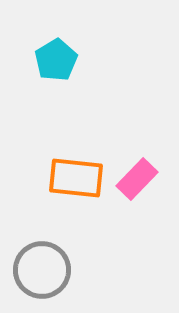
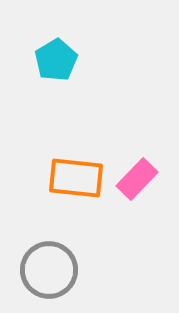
gray circle: moved 7 px right
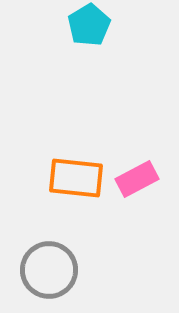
cyan pentagon: moved 33 px right, 35 px up
pink rectangle: rotated 18 degrees clockwise
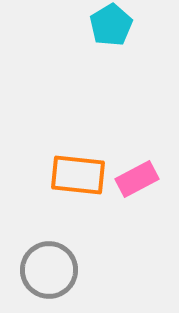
cyan pentagon: moved 22 px right
orange rectangle: moved 2 px right, 3 px up
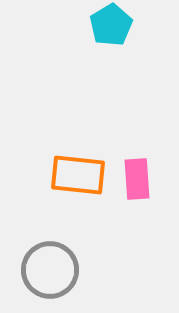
pink rectangle: rotated 66 degrees counterclockwise
gray circle: moved 1 px right
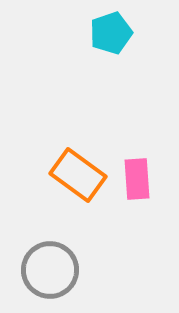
cyan pentagon: moved 8 px down; rotated 12 degrees clockwise
orange rectangle: rotated 30 degrees clockwise
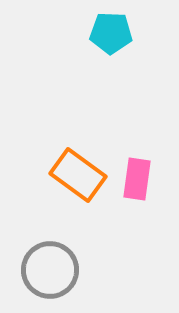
cyan pentagon: rotated 21 degrees clockwise
pink rectangle: rotated 12 degrees clockwise
